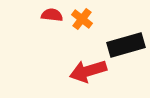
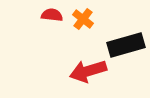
orange cross: moved 1 px right
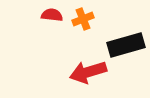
orange cross: rotated 30 degrees clockwise
red arrow: moved 1 px down
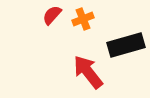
red semicircle: rotated 55 degrees counterclockwise
red arrow: rotated 69 degrees clockwise
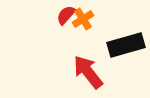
red semicircle: moved 14 px right
orange cross: rotated 10 degrees counterclockwise
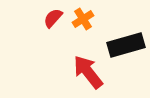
red semicircle: moved 13 px left, 3 px down
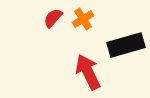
red arrow: rotated 12 degrees clockwise
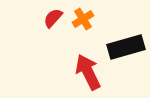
black rectangle: moved 2 px down
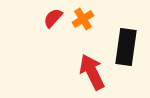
black rectangle: rotated 66 degrees counterclockwise
red arrow: moved 4 px right
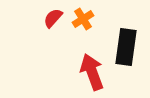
red arrow: rotated 6 degrees clockwise
